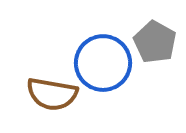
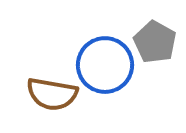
blue circle: moved 2 px right, 2 px down
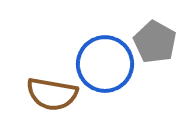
blue circle: moved 1 px up
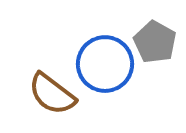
brown semicircle: rotated 27 degrees clockwise
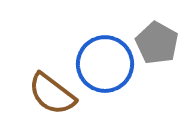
gray pentagon: moved 2 px right, 1 px down
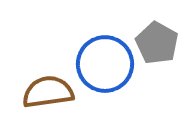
brown semicircle: moved 4 px left, 2 px up; rotated 135 degrees clockwise
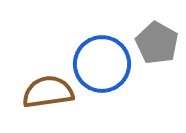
blue circle: moved 3 px left
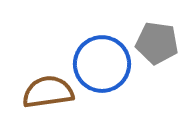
gray pentagon: rotated 21 degrees counterclockwise
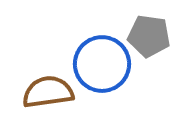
gray pentagon: moved 8 px left, 7 px up
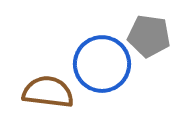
brown semicircle: rotated 15 degrees clockwise
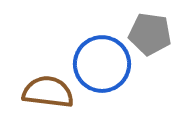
gray pentagon: moved 1 px right, 2 px up
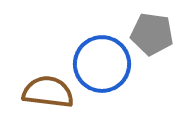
gray pentagon: moved 2 px right
